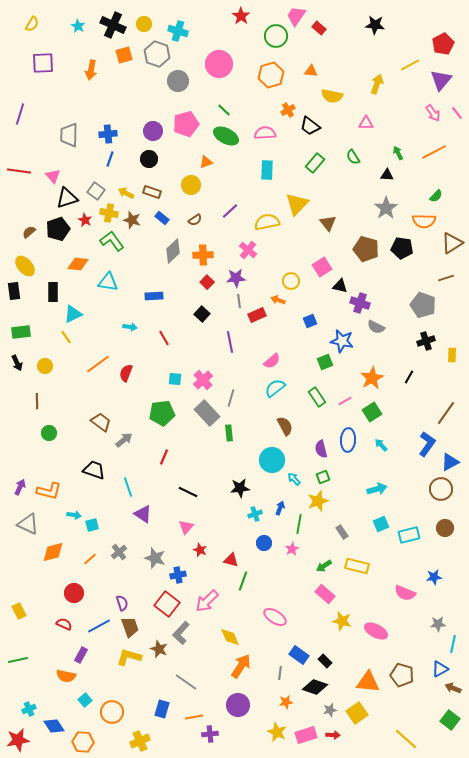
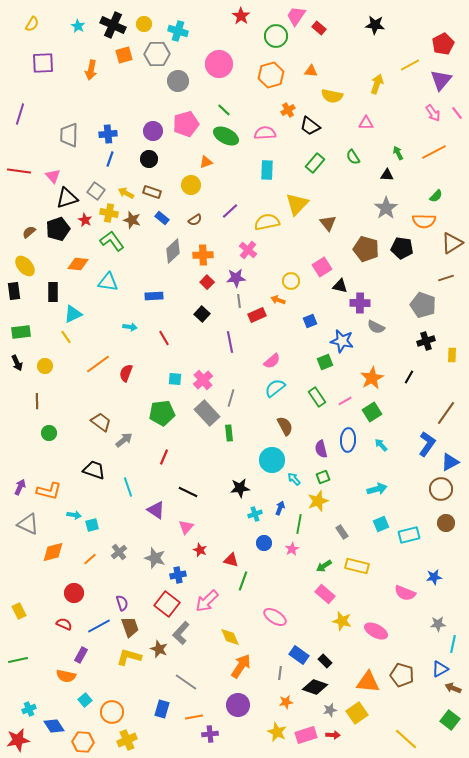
gray hexagon at (157, 54): rotated 20 degrees counterclockwise
purple cross at (360, 303): rotated 18 degrees counterclockwise
purple triangle at (143, 514): moved 13 px right, 4 px up
brown circle at (445, 528): moved 1 px right, 5 px up
yellow cross at (140, 741): moved 13 px left, 1 px up
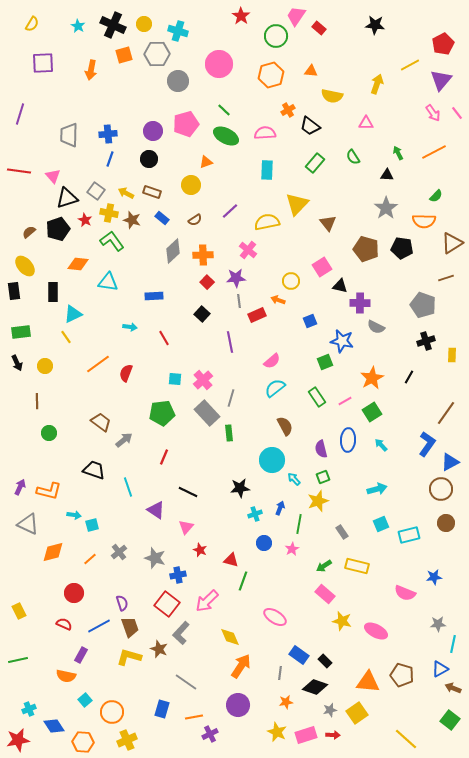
purple cross at (210, 734): rotated 21 degrees counterclockwise
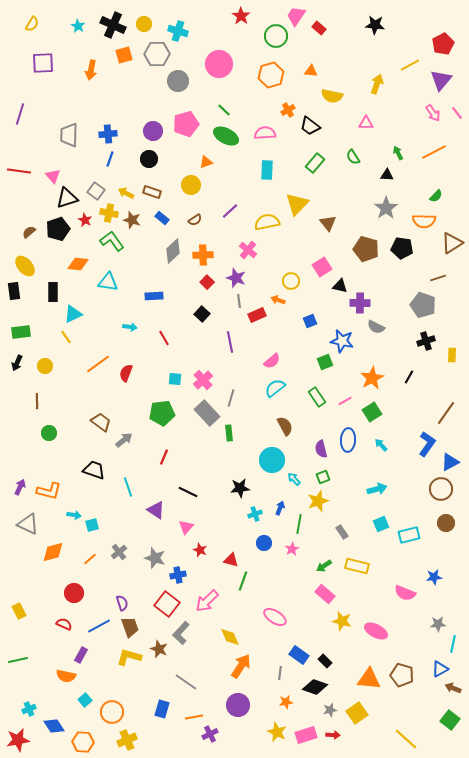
purple star at (236, 278): rotated 24 degrees clockwise
brown line at (446, 278): moved 8 px left
black arrow at (17, 363): rotated 49 degrees clockwise
orange triangle at (368, 682): moved 1 px right, 3 px up
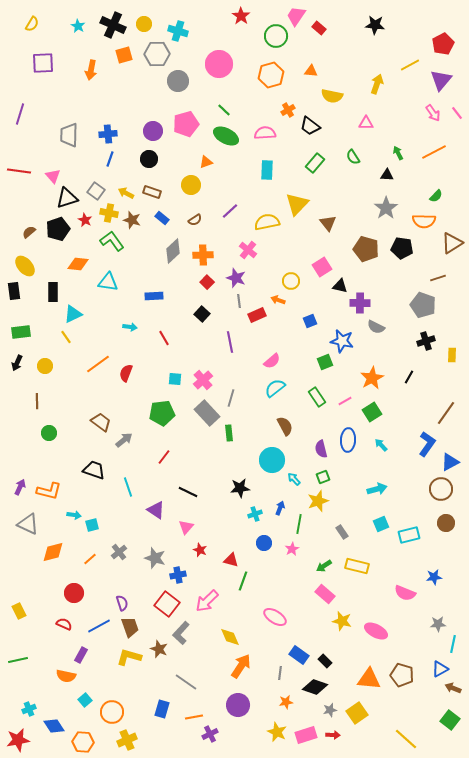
red line at (164, 457): rotated 14 degrees clockwise
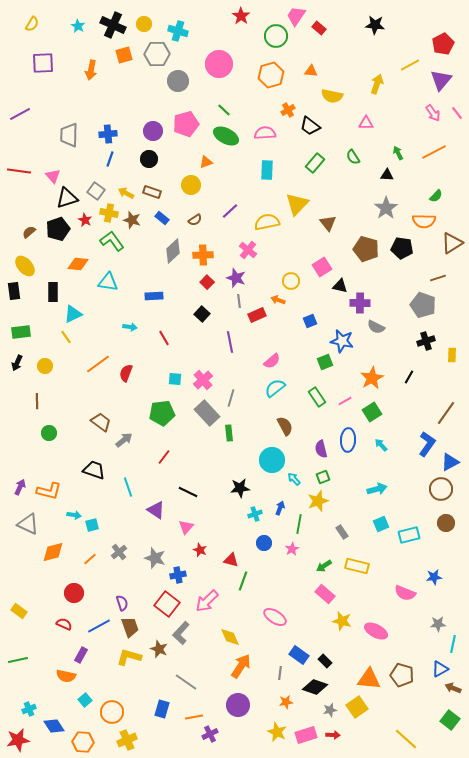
purple line at (20, 114): rotated 45 degrees clockwise
yellow rectangle at (19, 611): rotated 28 degrees counterclockwise
yellow square at (357, 713): moved 6 px up
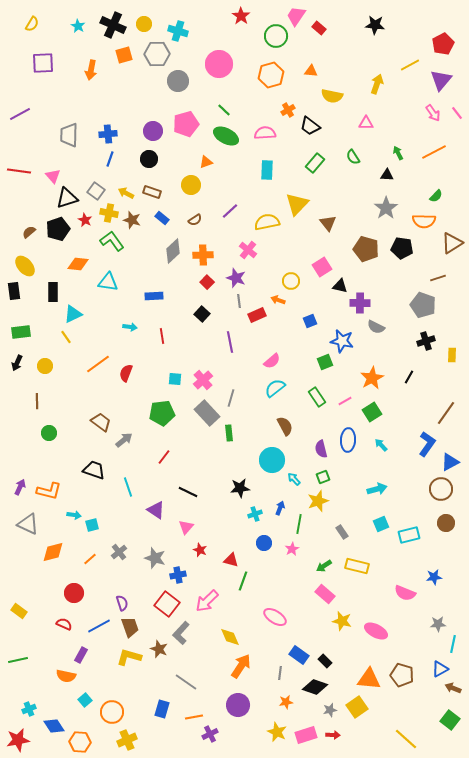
red line at (164, 338): moved 2 px left, 2 px up; rotated 21 degrees clockwise
orange hexagon at (83, 742): moved 3 px left
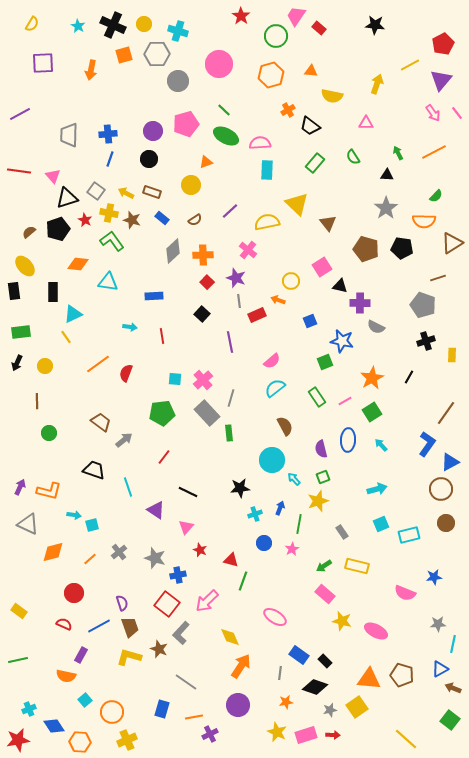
pink semicircle at (265, 133): moved 5 px left, 10 px down
yellow triangle at (297, 204): rotated 30 degrees counterclockwise
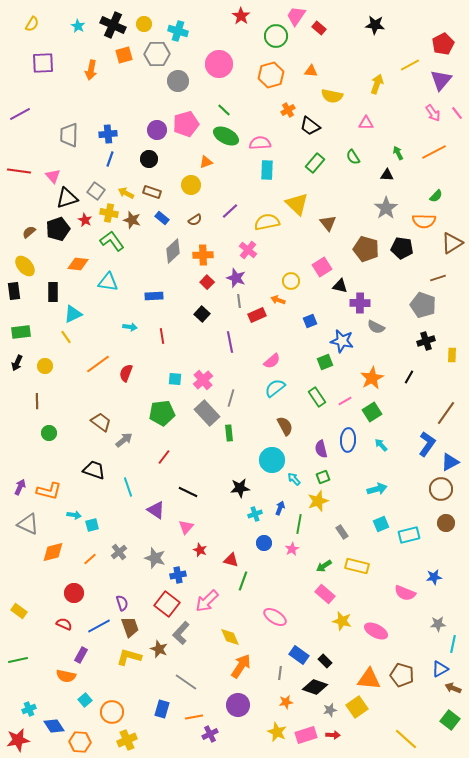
purple circle at (153, 131): moved 4 px right, 1 px up
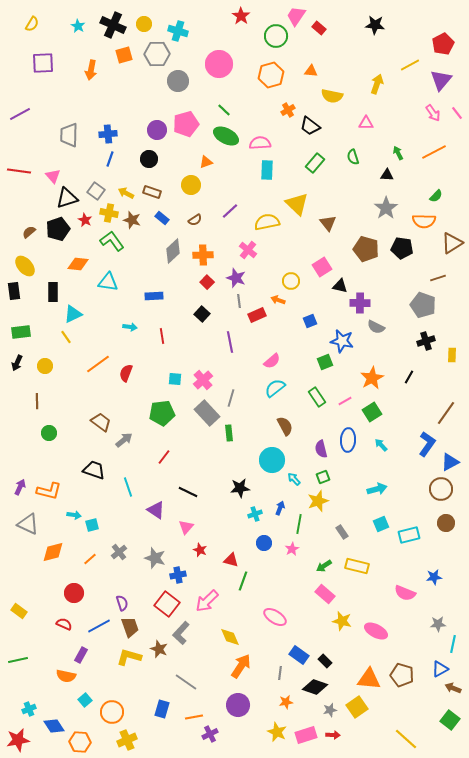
green semicircle at (353, 157): rotated 14 degrees clockwise
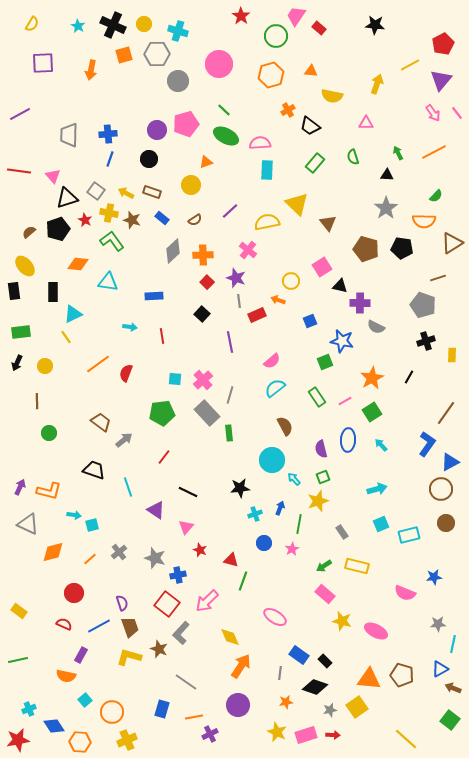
gray line at (231, 398): moved 1 px left, 3 px up
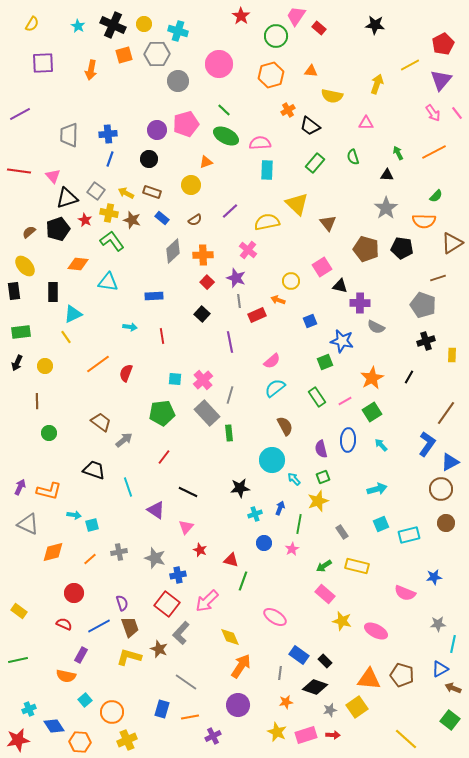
gray cross at (119, 552): rotated 28 degrees clockwise
orange line at (194, 717): moved 4 px left
purple cross at (210, 734): moved 3 px right, 2 px down
